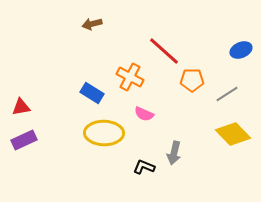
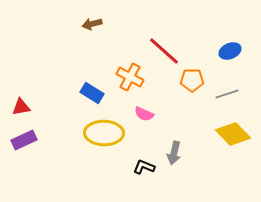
blue ellipse: moved 11 px left, 1 px down
gray line: rotated 15 degrees clockwise
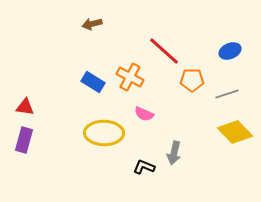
blue rectangle: moved 1 px right, 11 px up
red triangle: moved 4 px right; rotated 18 degrees clockwise
yellow diamond: moved 2 px right, 2 px up
purple rectangle: rotated 50 degrees counterclockwise
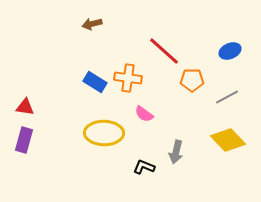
orange cross: moved 2 px left, 1 px down; rotated 20 degrees counterclockwise
blue rectangle: moved 2 px right
gray line: moved 3 px down; rotated 10 degrees counterclockwise
pink semicircle: rotated 12 degrees clockwise
yellow diamond: moved 7 px left, 8 px down
gray arrow: moved 2 px right, 1 px up
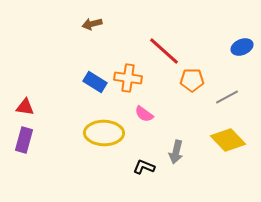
blue ellipse: moved 12 px right, 4 px up
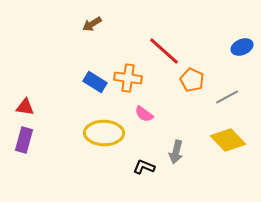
brown arrow: rotated 18 degrees counterclockwise
orange pentagon: rotated 25 degrees clockwise
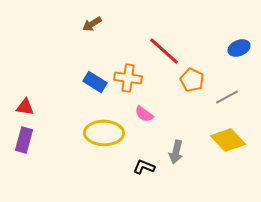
blue ellipse: moved 3 px left, 1 px down
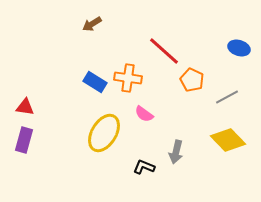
blue ellipse: rotated 40 degrees clockwise
yellow ellipse: rotated 60 degrees counterclockwise
